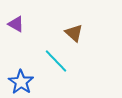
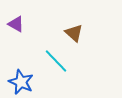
blue star: rotated 10 degrees counterclockwise
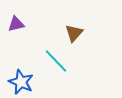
purple triangle: rotated 42 degrees counterclockwise
brown triangle: rotated 30 degrees clockwise
